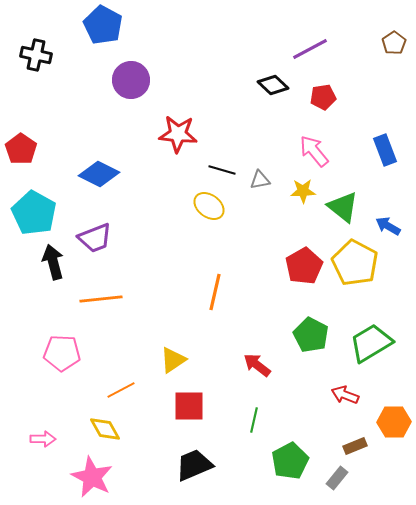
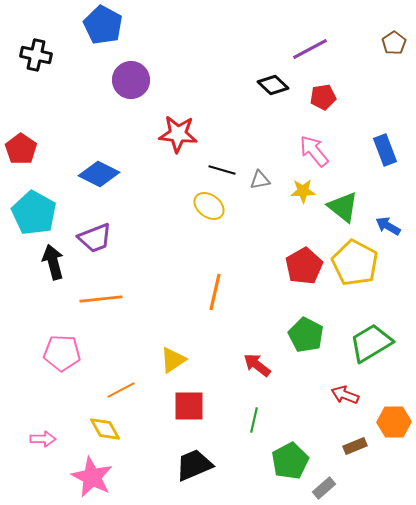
green pentagon at (311, 335): moved 5 px left
gray rectangle at (337, 478): moved 13 px left, 10 px down; rotated 10 degrees clockwise
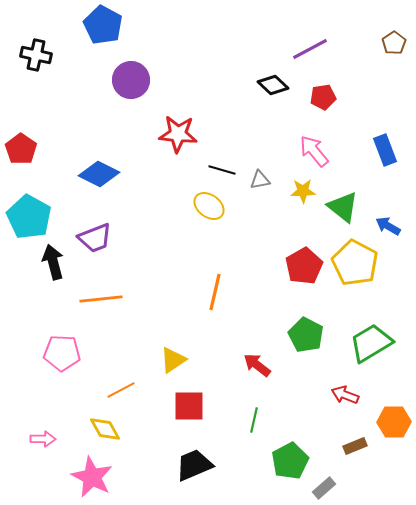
cyan pentagon at (34, 213): moved 5 px left, 4 px down
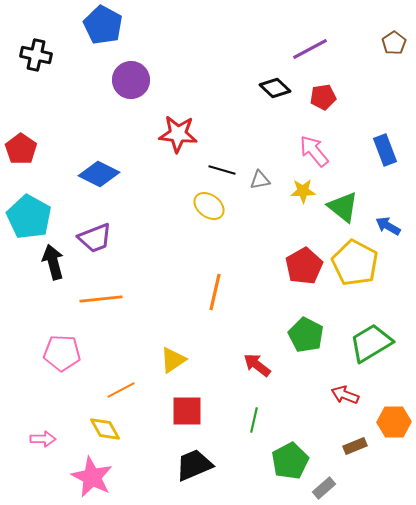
black diamond at (273, 85): moved 2 px right, 3 px down
red square at (189, 406): moved 2 px left, 5 px down
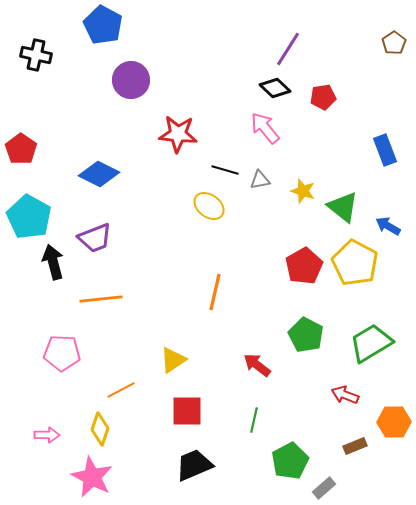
purple line at (310, 49): moved 22 px left; rotated 30 degrees counterclockwise
pink arrow at (314, 151): moved 49 px left, 23 px up
black line at (222, 170): moved 3 px right
yellow star at (303, 191): rotated 20 degrees clockwise
yellow diamond at (105, 429): moved 5 px left; rotated 48 degrees clockwise
pink arrow at (43, 439): moved 4 px right, 4 px up
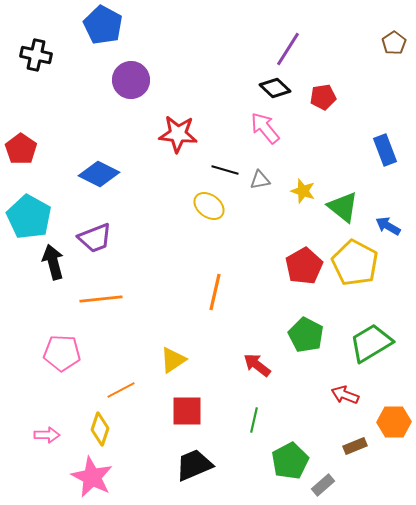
gray rectangle at (324, 488): moved 1 px left, 3 px up
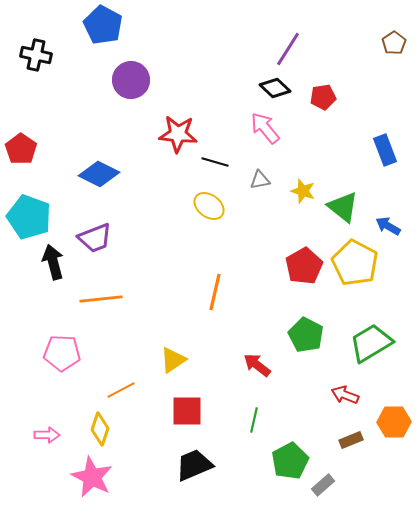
black line at (225, 170): moved 10 px left, 8 px up
cyan pentagon at (29, 217): rotated 9 degrees counterclockwise
brown rectangle at (355, 446): moved 4 px left, 6 px up
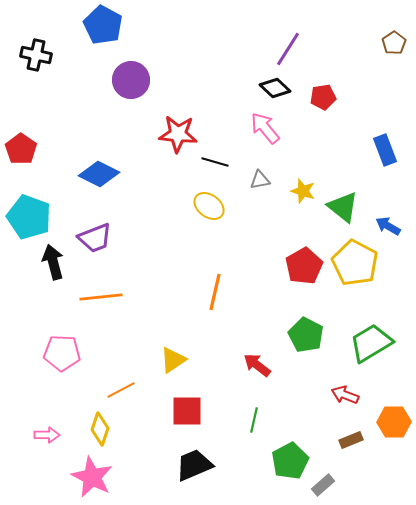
orange line at (101, 299): moved 2 px up
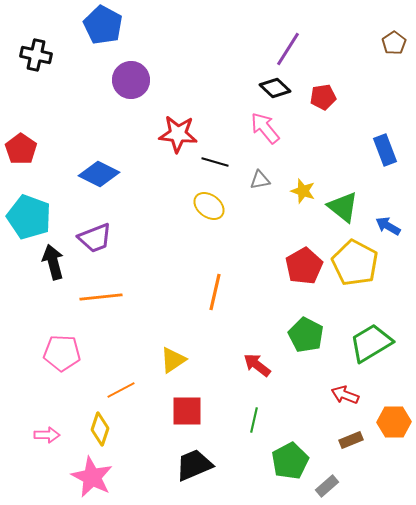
gray rectangle at (323, 485): moved 4 px right, 1 px down
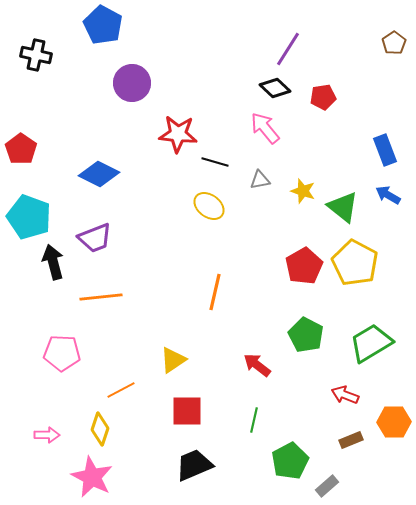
purple circle at (131, 80): moved 1 px right, 3 px down
blue arrow at (388, 226): moved 31 px up
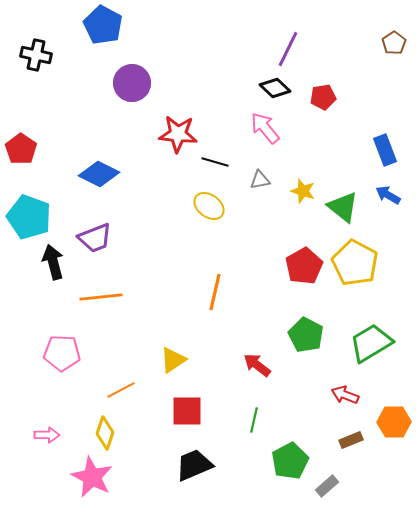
purple line at (288, 49): rotated 6 degrees counterclockwise
yellow diamond at (100, 429): moved 5 px right, 4 px down
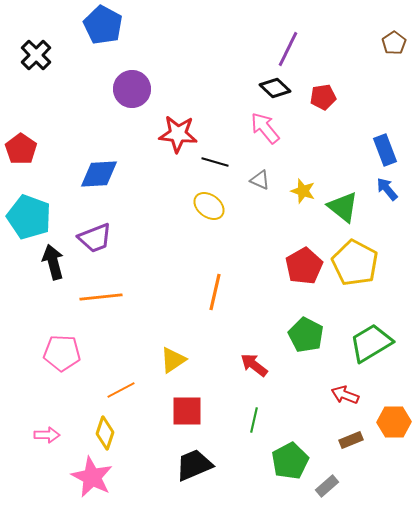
black cross at (36, 55): rotated 32 degrees clockwise
purple circle at (132, 83): moved 6 px down
blue diamond at (99, 174): rotated 30 degrees counterclockwise
gray triangle at (260, 180): rotated 35 degrees clockwise
blue arrow at (388, 195): moved 1 px left, 6 px up; rotated 20 degrees clockwise
red arrow at (257, 365): moved 3 px left
